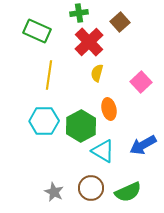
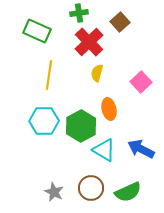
blue arrow: moved 2 px left, 4 px down; rotated 56 degrees clockwise
cyan triangle: moved 1 px right, 1 px up
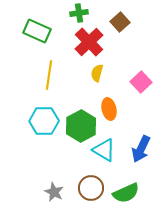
blue arrow: rotated 92 degrees counterclockwise
green semicircle: moved 2 px left, 1 px down
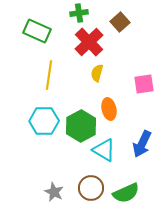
pink square: moved 3 px right, 2 px down; rotated 35 degrees clockwise
blue arrow: moved 1 px right, 5 px up
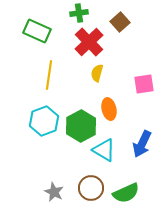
cyan hexagon: rotated 20 degrees counterclockwise
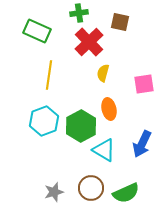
brown square: rotated 36 degrees counterclockwise
yellow semicircle: moved 6 px right
gray star: rotated 30 degrees clockwise
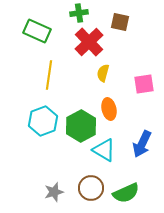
cyan hexagon: moved 1 px left
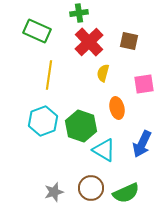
brown square: moved 9 px right, 19 px down
orange ellipse: moved 8 px right, 1 px up
green hexagon: rotated 12 degrees counterclockwise
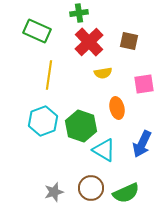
yellow semicircle: rotated 114 degrees counterclockwise
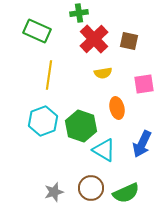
red cross: moved 5 px right, 3 px up
